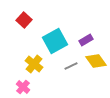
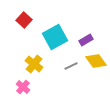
cyan square: moved 4 px up
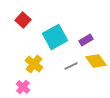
red square: moved 1 px left
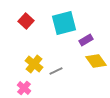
red square: moved 3 px right, 1 px down
cyan square: moved 9 px right, 14 px up; rotated 15 degrees clockwise
gray line: moved 15 px left, 5 px down
pink cross: moved 1 px right, 1 px down
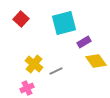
red square: moved 5 px left, 2 px up
purple rectangle: moved 2 px left, 2 px down
pink cross: moved 3 px right; rotated 24 degrees clockwise
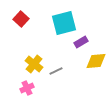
purple rectangle: moved 3 px left
yellow diamond: rotated 60 degrees counterclockwise
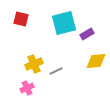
red square: rotated 28 degrees counterclockwise
purple rectangle: moved 6 px right, 8 px up
yellow cross: rotated 30 degrees clockwise
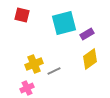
red square: moved 1 px right, 4 px up
yellow diamond: moved 6 px left, 2 px up; rotated 30 degrees counterclockwise
gray line: moved 2 px left
